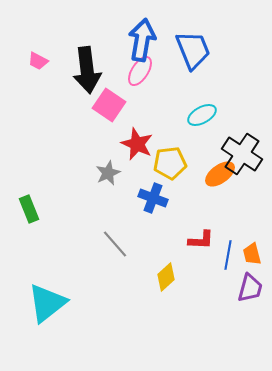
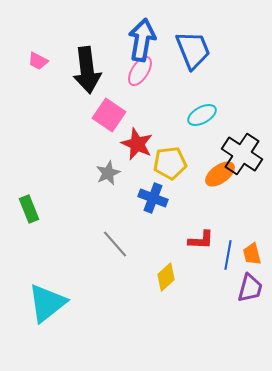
pink square: moved 10 px down
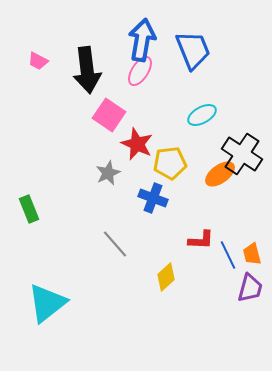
blue line: rotated 36 degrees counterclockwise
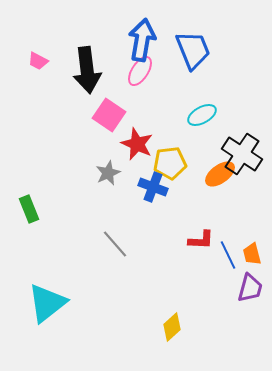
blue cross: moved 11 px up
yellow diamond: moved 6 px right, 50 px down
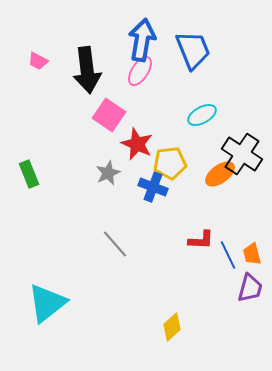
green rectangle: moved 35 px up
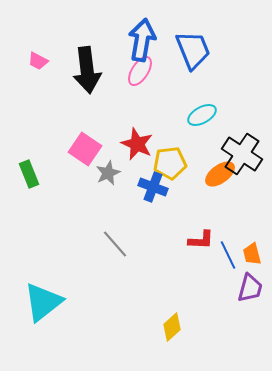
pink square: moved 24 px left, 34 px down
cyan triangle: moved 4 px left, 1 px up
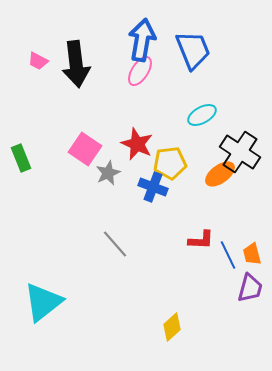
black arrow: moved 11 px left, 6 px up
black cross: moved 2 px left, 2 px up
green rectangle: moved 8 px left, 16 px up
